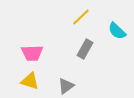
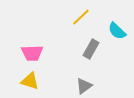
gray rectangle: moved 6 px right
gray triangle: moved 18 px right
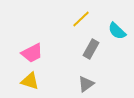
yellow line: moved 2 px down
pink trapezoid: rotated 25 degrees counterclockwise
gray triangle: moved 2 px right, 2 px up
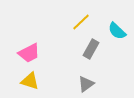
yellow line: moved 3 px down
pink trapezoid: moved 3 px left
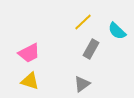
yellow line: moved 2 px right
gray triangle: moved 4 px left
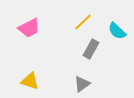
pink trapezoid: moved 25 px up
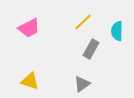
cyan semicircle: rotated 48 degrees clockwise
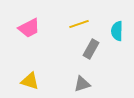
yellow line: moved 4 px left, 2 px down; rotated 24 degrees clockwise
gray triangle: rotated 18 degrees clockwise
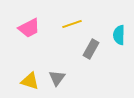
yellow line: moved 7 px left
cyan semicircle: moved 2 px right, 4 px down
gray triangle: moved 25 px left, 6 px up; rotated 36 degrees counterclockwise
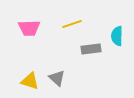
pink trapezoid: rotated 25 degrees clockwise
cyan semicircle: moved 2 px left, 1 px down
gray rectangle: rotated 54 degrees clockwise
gray triangle: rotated 24 degrees counterclockwise
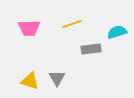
cyan semicircle: moved 4 px up; rotated 72 degrees clockwise
gray triangle: rotated 18 degrees clockwise
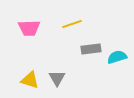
cyan semicircle: moved 25 px down
yellow triangle: moved 1 px up
